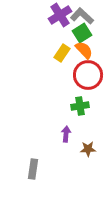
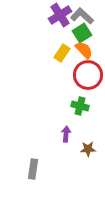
green cross: rotated 24 degrees clockwise
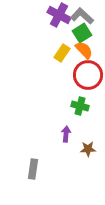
purple cross: moved 1 px left; rotated 30 degrees counterclockwise
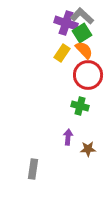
purple cross: moved 7 px right, 8 px down; rotated 10 degrees counterclockwise
purple arrow: moved 2 px right, 3 px down
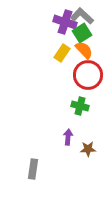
purple cross: moved 1 px left, 1 px up
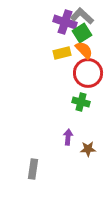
yellow rectangle: rotated 42 degrees clockwise
red circle: moved 2 px up
green cross: moved 1 px right, 4 px up
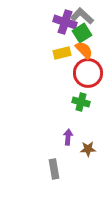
gray rectangle: moved 21 px right; rotated 18 degrees counterclockwise
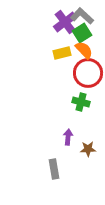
purple cross: rotated 35 degrees clockwise
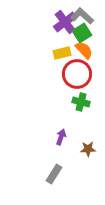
red circle: moved 11 px left, 1 px down
purple arrow: moved 7 px left; rotated 14 degrees clockwise
gray rectangle: moved 5 px down; rotated 42 degrees clockwise
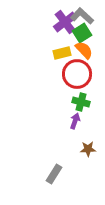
purple arrow: moved 14 px right, 16 px up
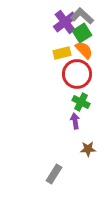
green cross: rotated 12 degrees clockwise
purple arrow: rotated 28 degrees counterclockwise
